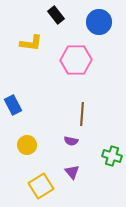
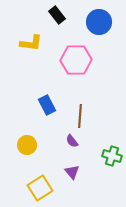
black rectangle: moved 1 px right
blue rectangle: moved 34 px right
brown line: moved 2 px left, 2 px down
purple semicircle: moved 1 px right; rotated 40 degrees clockwise
yellow square: moved 1 px left, 2 px down
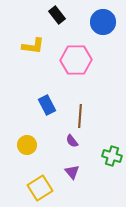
blue circle: moved 4 px right
yellow L-shape: moved 2 px right, 3 px down
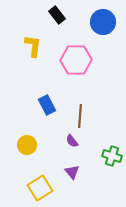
yellow L-shape: rotated 90 degrees counterclockwise
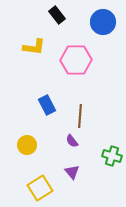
yellow L-shape: moved 1 px right, 1 px down; rotated 90 degrees clockwise
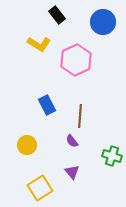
yellow L-shape: moved 5 px right, 3 px up; rotated 25 degrees clockwise
pink hexagon: rotated 24 degrees counterclockwise
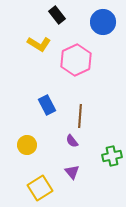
green cross: rotated 30 degrees counterclockwise
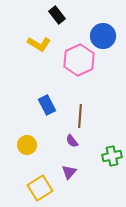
blue circle: moved 14 px down
pink hexagon: moved 3 px right
purple triangle: moved 3 px left; rotated 21 degrees clockwise
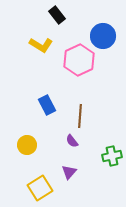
yellow L-shape: moved 2 px right, 1 px down
